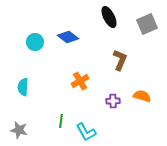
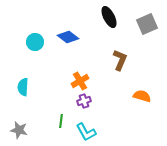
purple cross: moved 29 px left; rotated 16 degrees counterclockwise
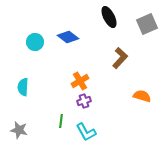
brown L-shape: moved 2 px up; rotated 20 degrees clockwise
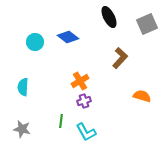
gray star: moved 3 px right, 1 px up
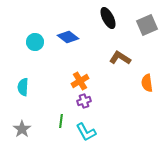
black ellipse: moved 1 px left, 1 px down
gray square: moved 1 px down
brown L-shape: rotated 100 degrees counterclockwise
orange semicircle: moved 5 px right, 13 px up; rotated 114 degrees counterclockwise
gray star: rotated 24 degrees clockwise
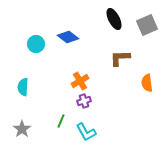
black ellipse: moved 6 px right, 1 px down
cyan circle: moved 1 px right, 2 px down
brown L-shape: rotated 35 degrees counterclockwise
green line: rotated 16 degrees clockwise
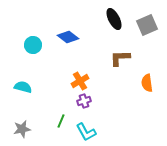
cyan circle: moved 3 px left, 1 px down
cyan semicircle: rotated 102 degrees clockwise
gray star: rotated 24 degrees clockwise
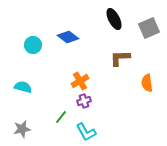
gray square: moved 2 px right, 3 px down
green line: moved 4 px up; rotated 16 degrees clockwise
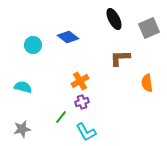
purple cross: moved 2 px left, 1 px down
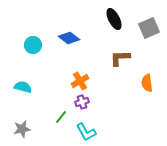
blue diamond: moved 1 px right, 1 px down
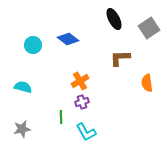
gray square: rotated 10 degrees counterclockwise
blue diamond: moved 1 px left, 1 px down
green line: rotated 40 degrees counterclockwise
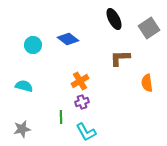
cyan semicircle: moved 1 px right, 1 px up
